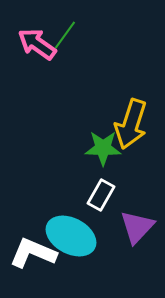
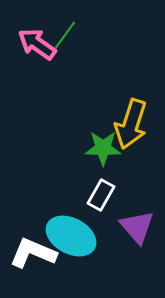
purple triangle: rotated 24 degrees counterclockwise
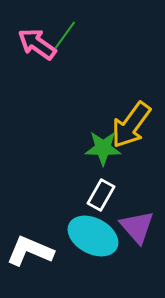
yellow arrow: moved 1 px down; rotated 18 degrees clockwise
cyan ellipse: moved 22 px right
white L-shape: moved 3 px left, 2 px up
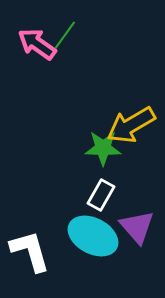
yellow arrow: rotated 24 degrees clockwise
white L-shape: rotated 51 degrees clockwise
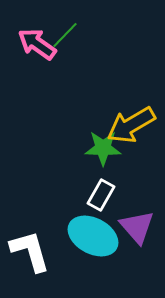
green line: rotated 8 degrees clockwise
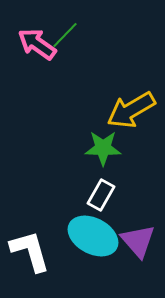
yellow arrow: moved 15 px up
purple triangle: moved 1 px right, 14 px down
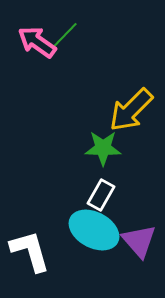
pink arrow: moved 2 px up
yellow arrow: rotated 15 degrees counterclockwise
cyan ellipse: moved 1 px right, 6 px up
purple triangle: moved 1 px right
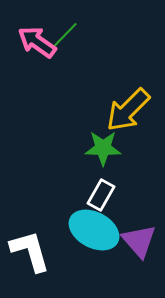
yellow arrow: moved 3 px left
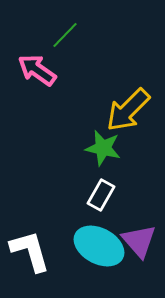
pink arrow: moved 28 px down
green star: rotated 12 degrees clockwise
cyan ellipse: moved 5 px right, 16 px down
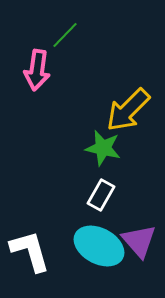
pink arrow: rotated 117 degrees counterclockwise
